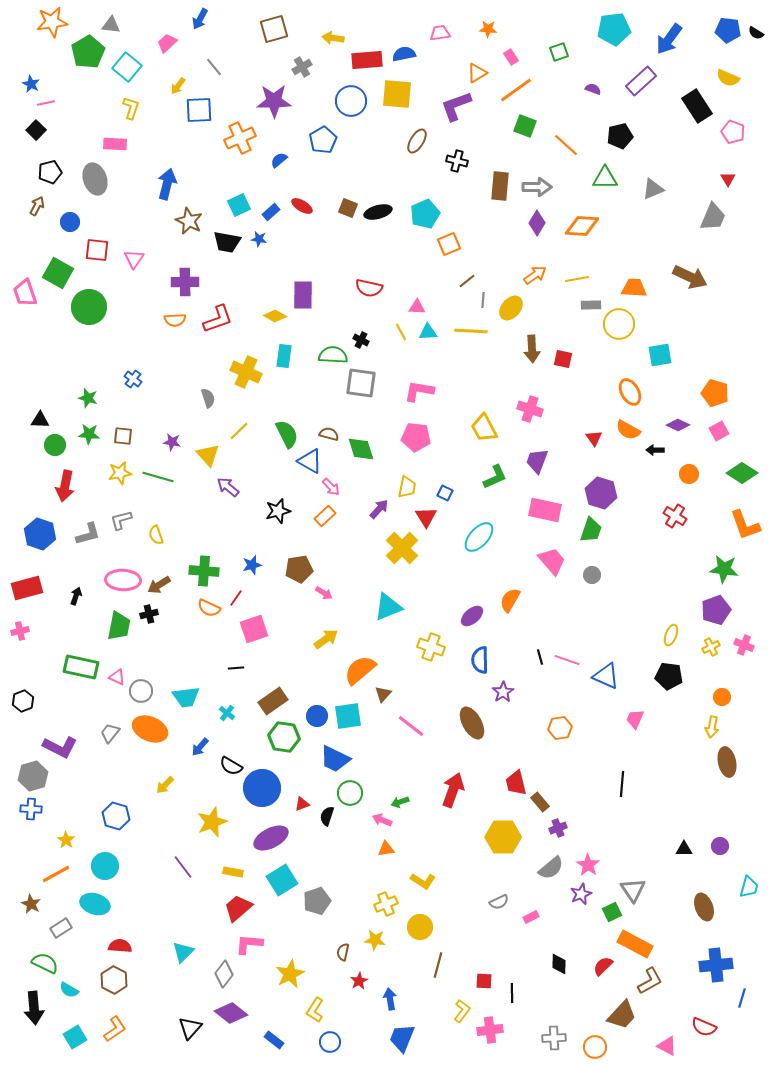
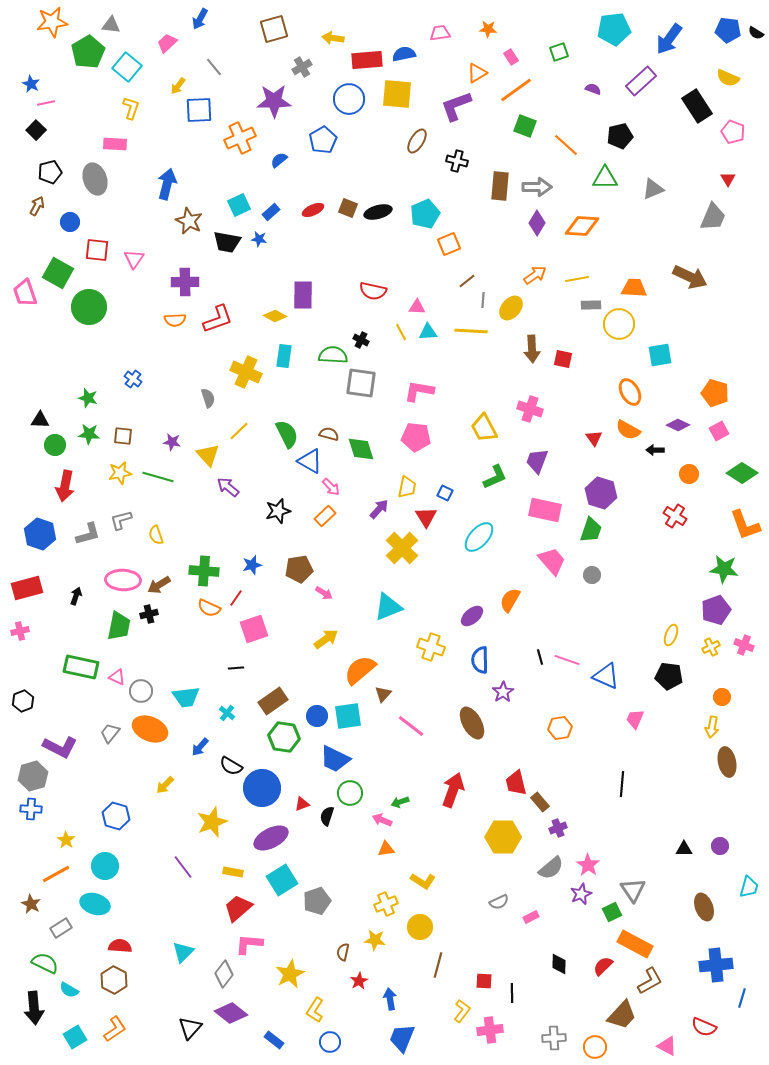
blue circle at (351, 101): moved 2 px left, 2 px up
red ellipse at (302, 206): moved 11 px right, 4 px down; rotated 55 degrees counterclockwise
red semicircle at (369, 288): moved 4 px right, 3 px down
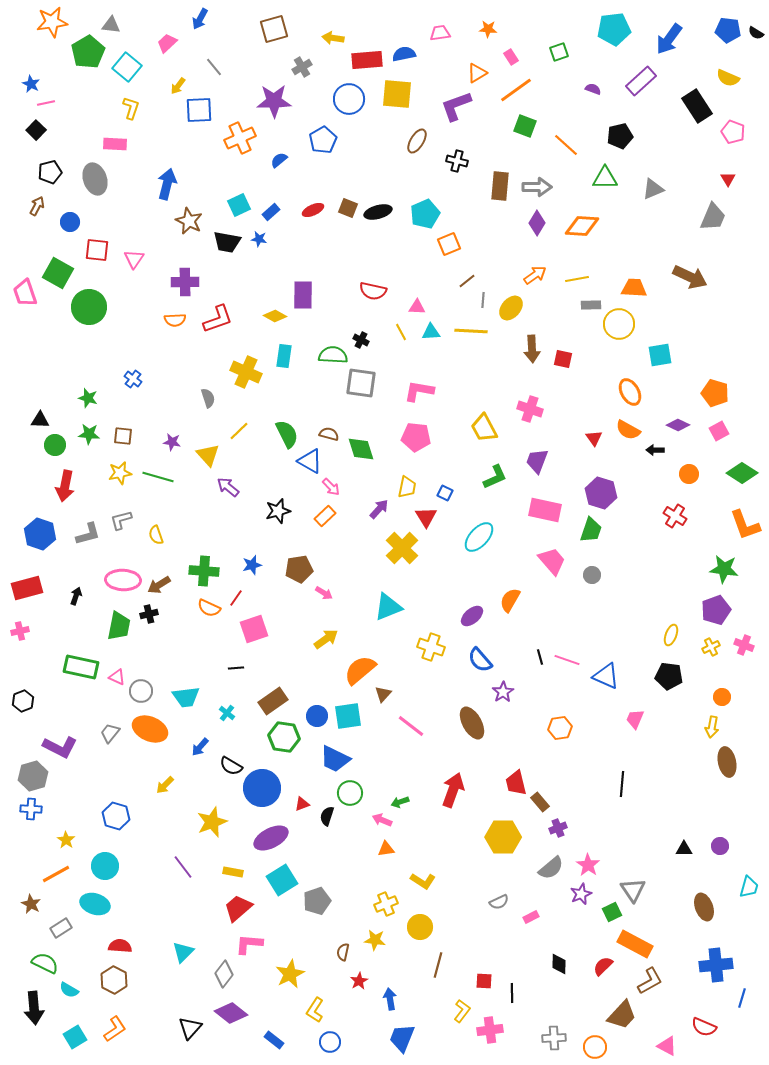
cyan triangle at (428, 332): moved 3 px right
blue semicircle at (480, 660): rotated 40 degrees counterclockwise
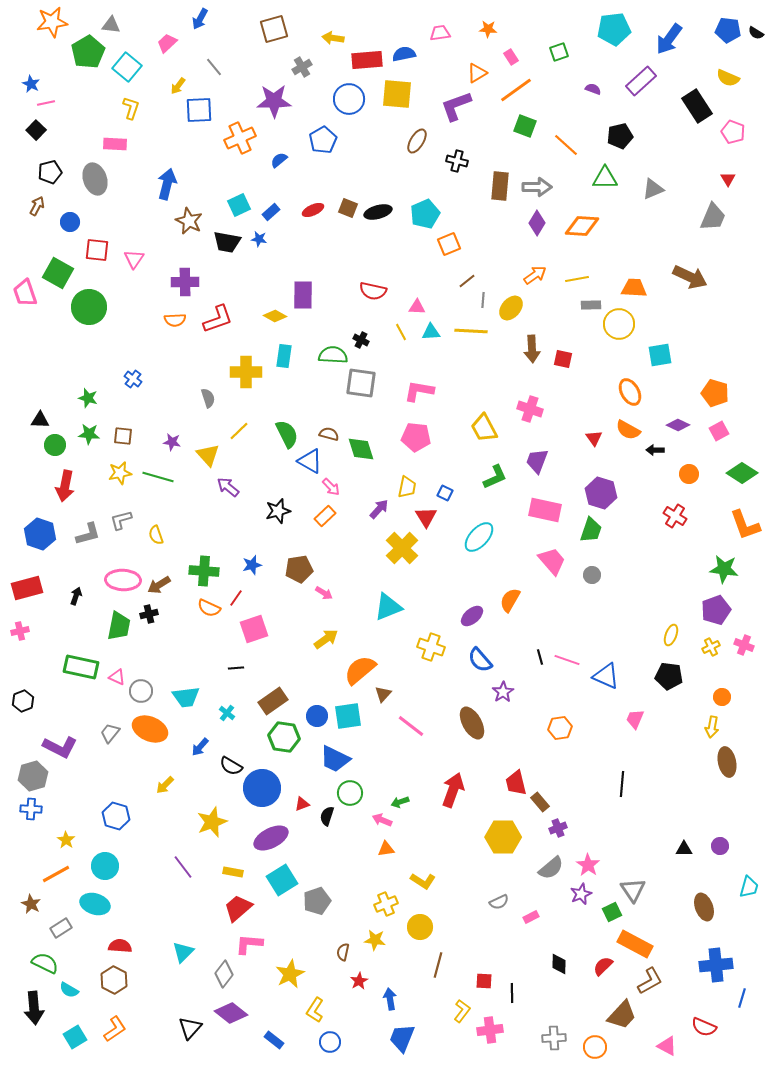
yellow cross at (246, 372): rotated 24 degrees counterclockwise
